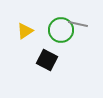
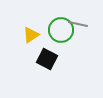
yellow triangle: moved 6 px right, 4 px down
black square: moved 1 px up
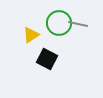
green circle: moved 2 px left, 7 px up
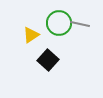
gray line: moved 2 px right
black square: moved 1 px right, 1 px down; rotated 15 degrees clockwise
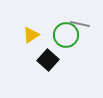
green circle: moved 7 px right, 12 px down
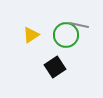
gray line: moved 1 px left, 1 px down
black square: moved 7 px right, 7 px down; rotated 15 degrees clockwise
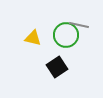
yellow triangle: moved 2 px right, 3 px down; rotated 48 degrees clockwise
black square: moved 2 px right
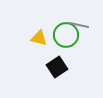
yellow triangle: moved 6 px right
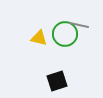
green circle: moved 1 px left, 1 px up
black square: moved 14 px down; rotated 15 degrees clockwise
